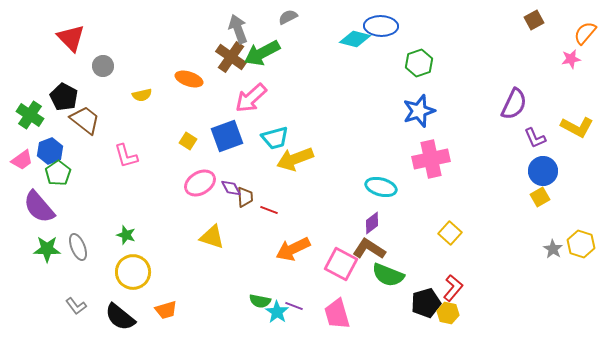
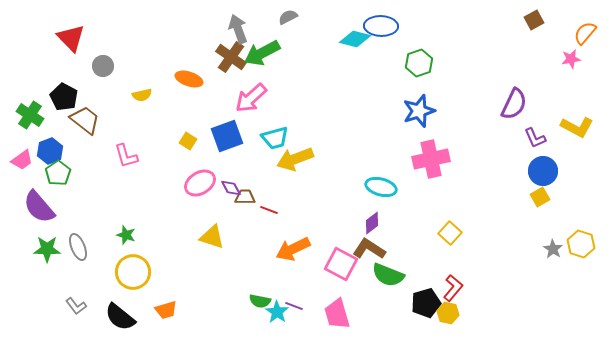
brown trapezoid at (245, 197): rotated 85 degrees counterclockwise
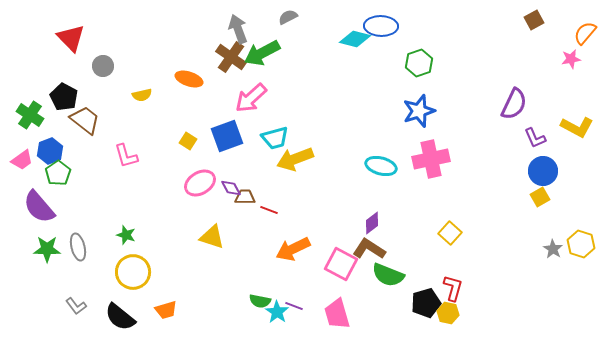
cyan ellipse at (381, 187): moved 21 px up
gray ellipse at (78, 247): rotated 8 degrees clockwise
red L-shape at (453, 288): rotated 24 degrees counterclockwise
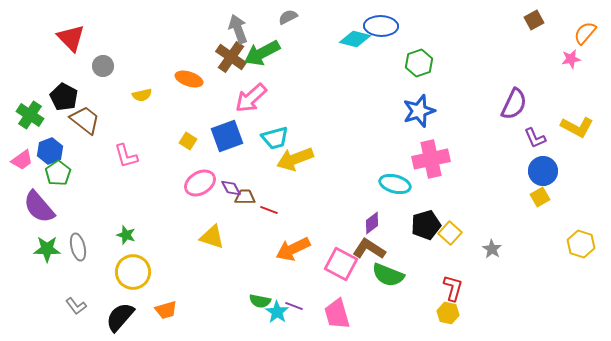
cyan ellipse at (381, 166): moved 14 px right, 18 px down
gray star at (553, 249): moved 61 px left
black pentagon at (426, 303): moved 78 px up
black semicircle at (120, 317): rotated 92 degrees clockwise
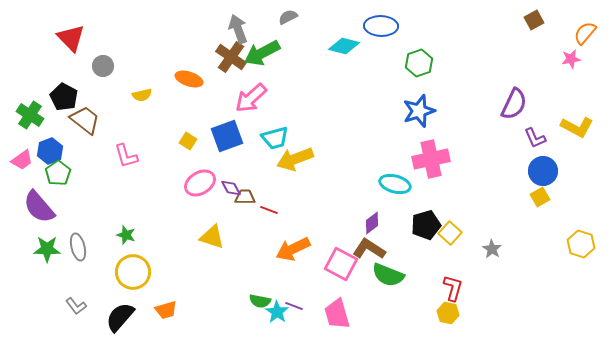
cyan diamond at (355, 39): moved 11 px left, 7 px down
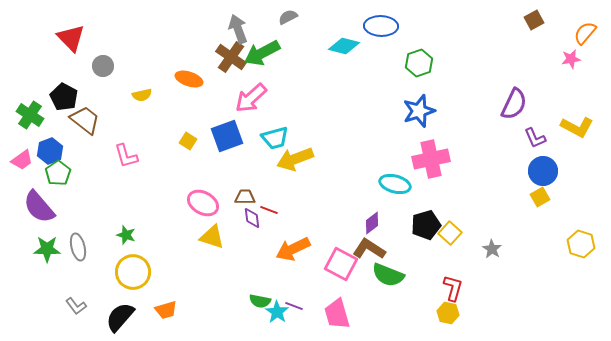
pink ellipse at (200, 183): moved 3 px right, 20 px down; rotated 60 degrees clockwise
purple diamond at (231, 188): moved 21 px right, 30 px down; rotated 20 degrees clockwise
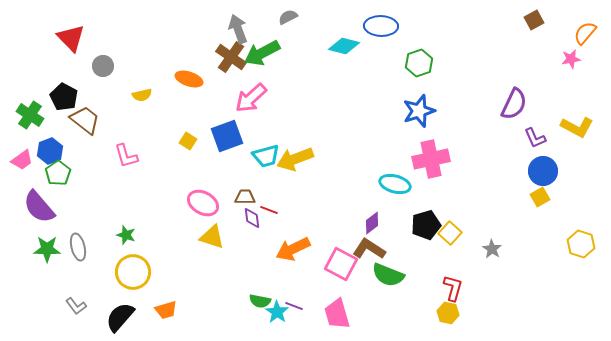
cyan trapezoid at (275, 138): moved 9 px left, 18 px down
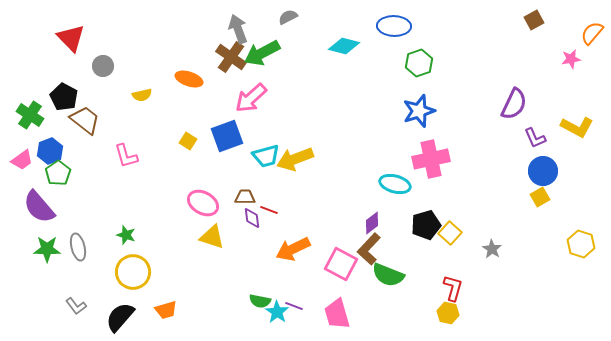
blue ellipse at (381, 26): moved 13 px right
orange semicircle at (585, 33): moved 7 px right
brown L-shape at (369, 249): rotated 80 degrees counterclockwise
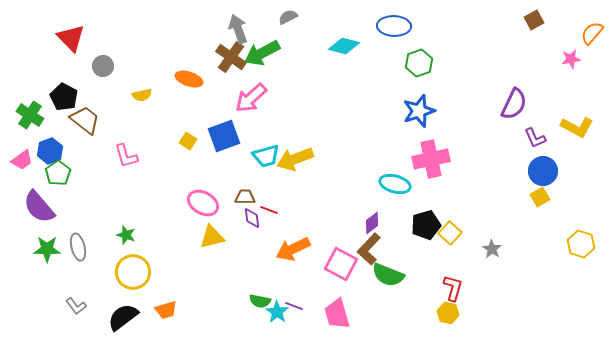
blue square at (227, 136): moved 3 px left
yellow triangle at (212, 237): rotated 32 degrees counterclockwise
black semicircle at (120, 317): moved 3 px right; rotated 12 degrees clockwise
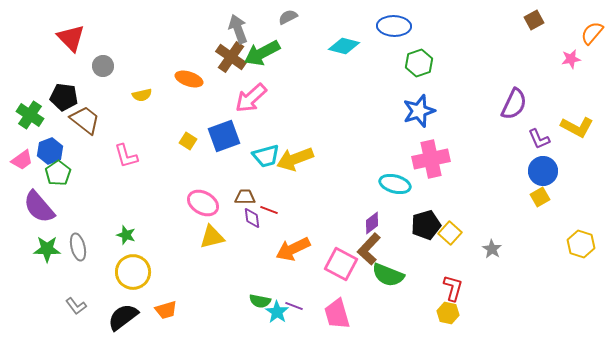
black pentagon at (64, 97): rotated 20 degrees counterclockwise
purple L-shape at (535, 138): moved 4 px right, 1 px down
